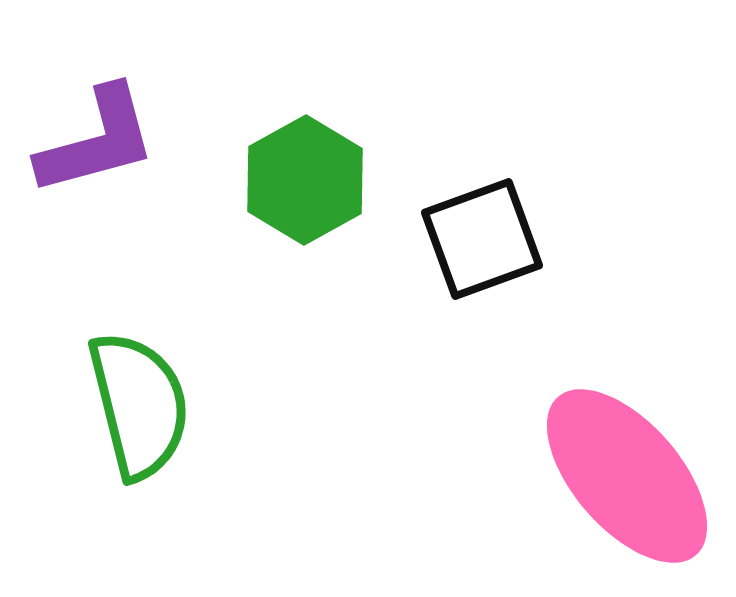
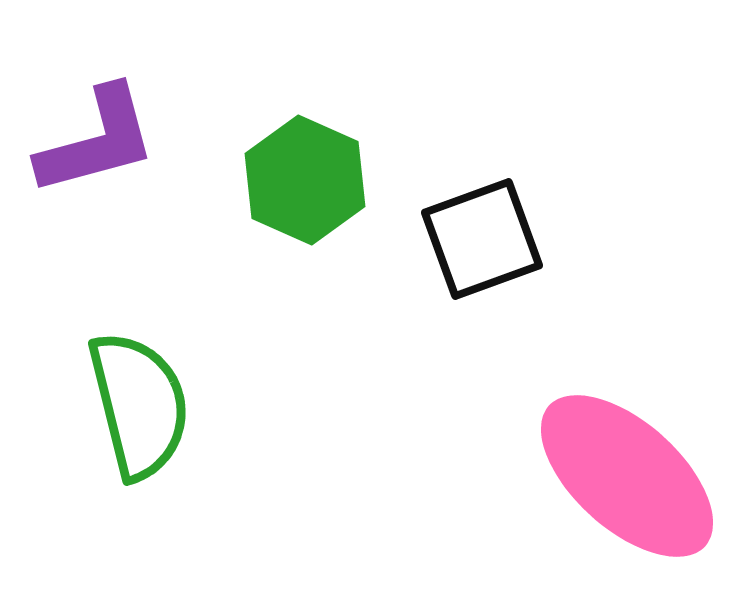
green hexagon: rotated 7 degrees counterclockwise
pink ellipse: rotated 7 degrees counterclockwise
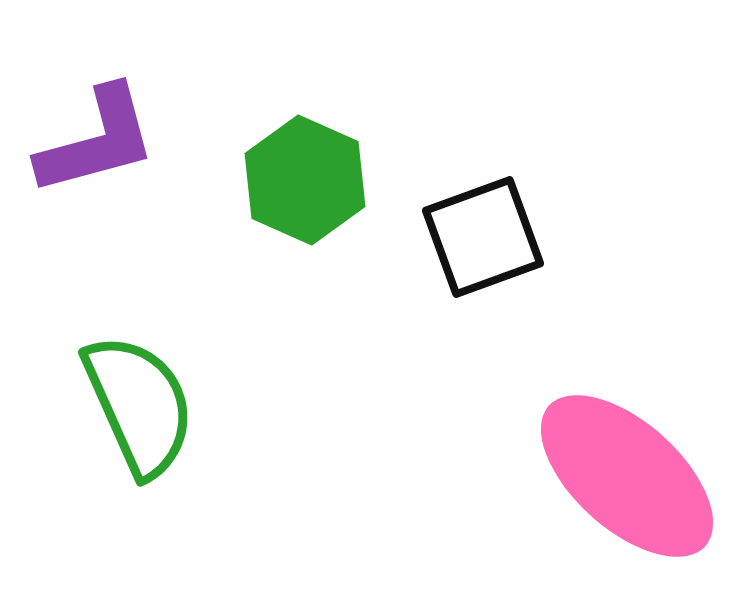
black square: moved 1 px right, 2 px up
green semicircle: rotated 10 degrees counterclockwise
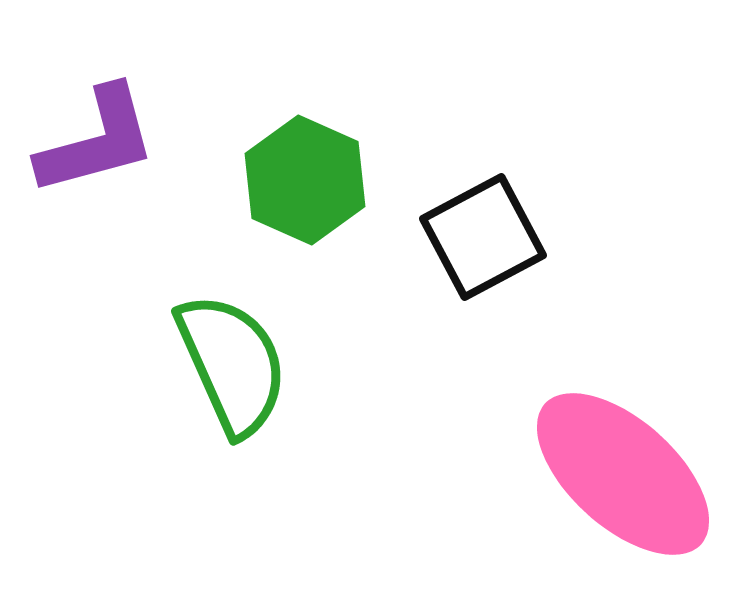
black square: rotated 8 degrees counterclockwise
green semicircle: moved 93 px right, 41 px up
pink ellipse: moved 4 px left, 2 px up
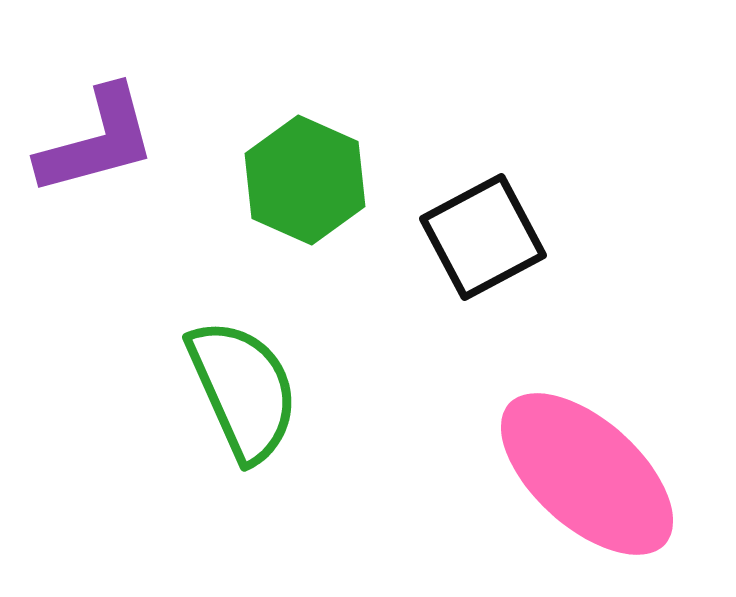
green semicircle: moved 11 px right, 26 px down
pink ellipse: moved 36 px left
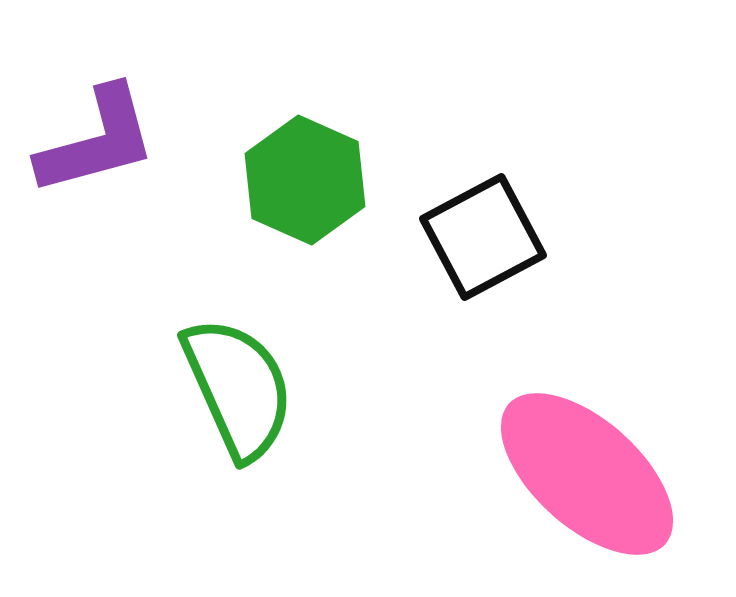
green semicircle: moved 5 px left, 2 px up
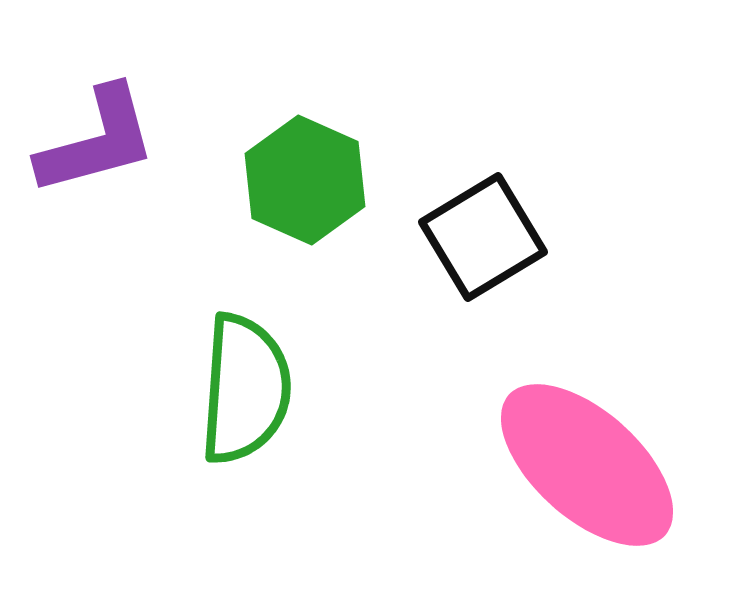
black square: rotated 3 degrees counterclockwise
green semicircle: moved 7 px right, 1 px down; rotated 28 degrees clockwise
pink ellipse: moved 9 px up
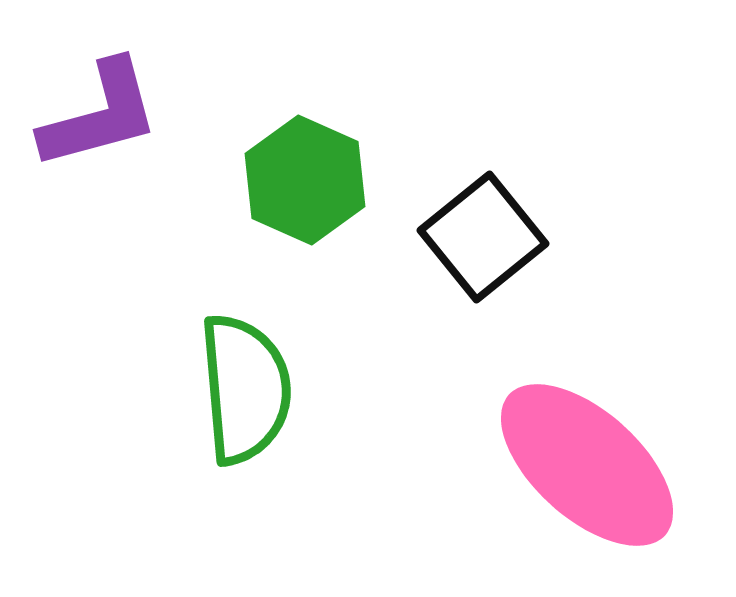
purple L-shape: moved 3 px right, 26 px up
black square: rotated 8 degrees counterclockwise
green semicircle: rotated 9 degrees counterclockwise
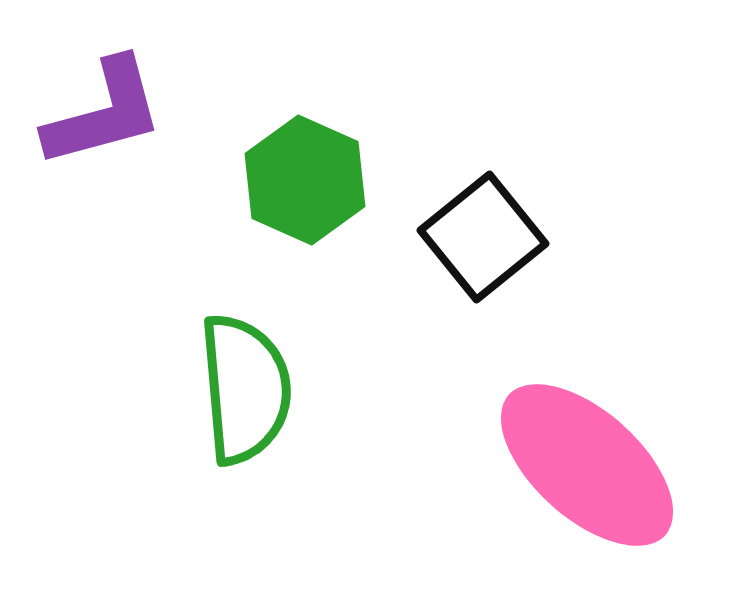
purple L-shape: moved 4 px right, 2 px up
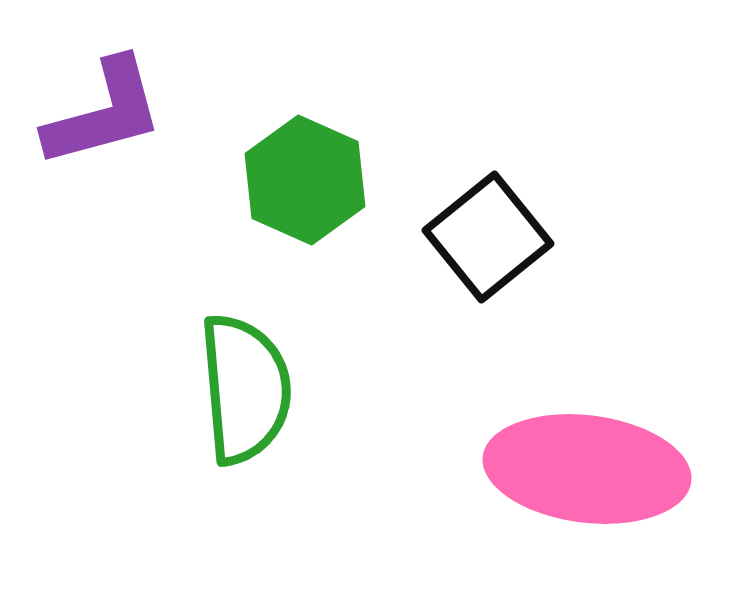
black square: moved 5 px right
pink ellipse: moved 4 px down; rotated 35 degrees counterclockwise
